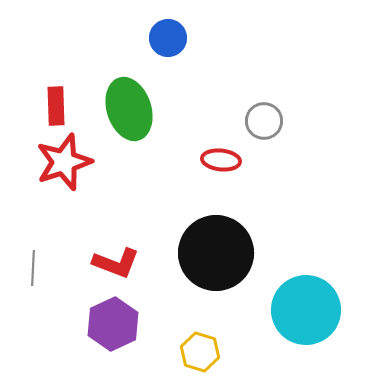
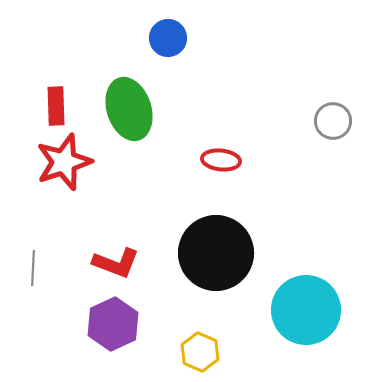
gray circle: moved 69 px right
yellow hexagon: rotated 6 degrees clockwise
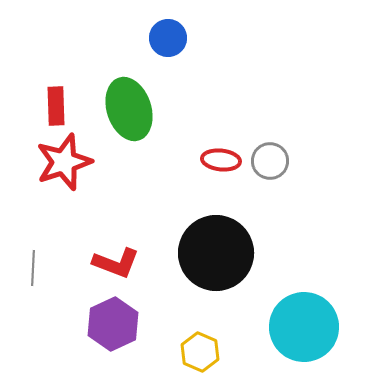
gray circle: moved 63 px left, 40 px down
cyan circle: moved 2 px left, 17 px down
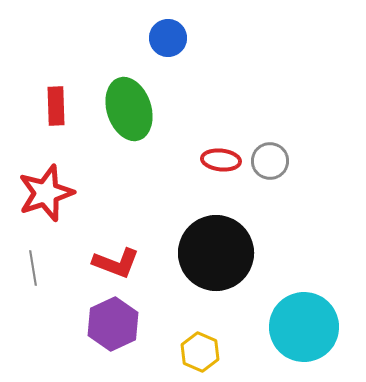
red star: moved 18 px left, 31 px down
gray line: rotated 12 degrees counterclockwise
